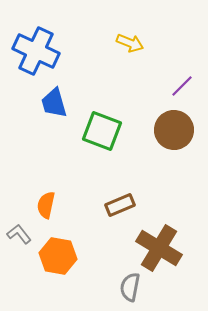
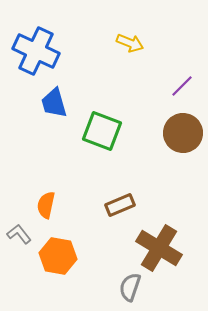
brown circle: moved 9 px right, 3 px down
gray semicircle: rotated 8 degrees clockwise
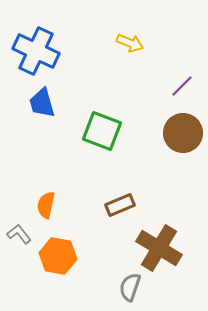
blue trapezoid: moved 12 px left
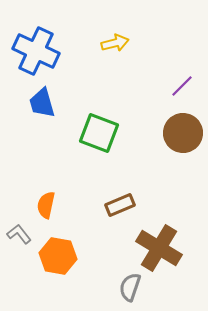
yellow arrow: moved 15 px left; rotated 36 degrees counterclockwise
green square: moved 3 px left, 2 px down
